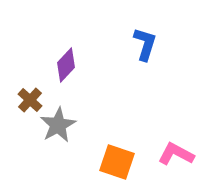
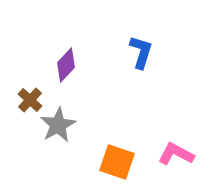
blue L-shape: moved 4 px left, 8 px down
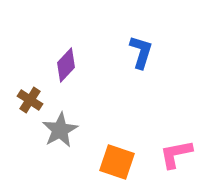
brown cross: rotated 10 degrees counterclockwise
gray star: moved 2 px right, 5 px down
pink L-shape: rotated 39 degrees counterclockwise
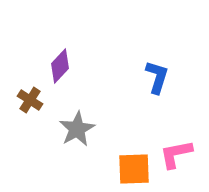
blue L-shape: moved 16 px right, 25 px down
purple diamond: moved 6 px left, 1 px down
gray star: moved 17 px right, 1 px up
orange square: moved 17 px right, 7 px down; rotated 21 degrees counterclockwise
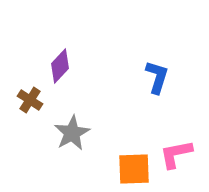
gray star: moved 5 px left, 4 px down
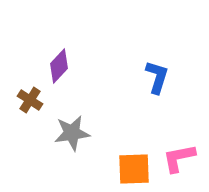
purple diamond: moved 1 px left
gray star: rotated 21 degrees clockwise
pink L-shape: moved 3 px right, 4 px down
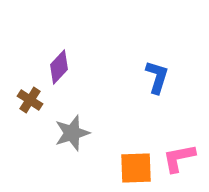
purple diamond: moved 1 px down
gray star: rotated 9 degrees counterclockwise
orange square: moved 2 px right, 1 px up
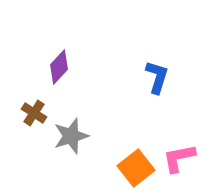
brown cross: moved 4 px right, 13 px down
gray star: moved 1 px left, 3 px down
orange square: rotated 36 degrees counterclockwise
